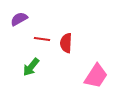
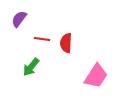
purple semicircle: rotated 24 degrees counterclockwise
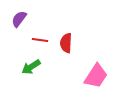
red line: moved 2 px left, 1 px down
green arrow: rotated 18 degrees clockwise
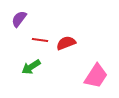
red semicircle: rotated 66 degrees clockwise
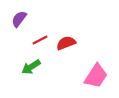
red line: rotated 35 degrees counterclockwise
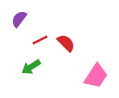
red semicircle: rotated 66 degrees clockwise
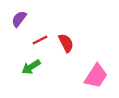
red semicircle: rotated 18 degrees clockwise
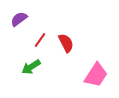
purple semicircle: rotated 18 degrees clockwise
red line: rotated 28 degrees counterclockwise
pink trapezoid: moved 1 px up
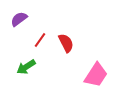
green arrow: moved 5 px left
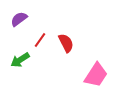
green arrow: moved 6 px left, 7 px up
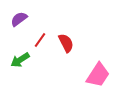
pink trapezoid: moved 2 px right
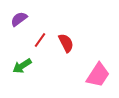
green arrow: moved 2 px right, 6 px down
